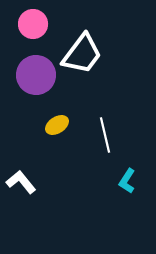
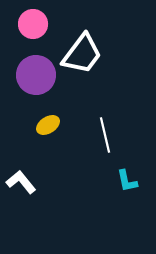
yellow ellipse: moved 9 px left
cyan L-shape: rotated 45 degrees counterclockwise
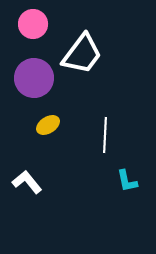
purple circle: moved 2 px left, 3 px down
white line: rotated 16 degrees clockwise
white L-shape: moved 6 px right
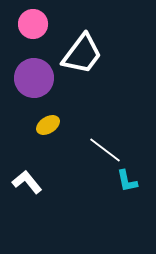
white line: moved 15 px down; rotated 56 degrees counterclockwise
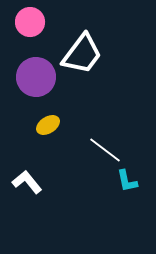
pink circle: moved 3 px left, 2 px up
purple circle: moved 2 px right, 1 px up
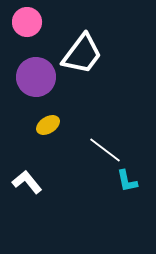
pink circle: moved 3 px left
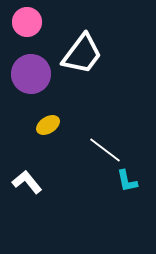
purple circle: moved 5 px left, 3 px up
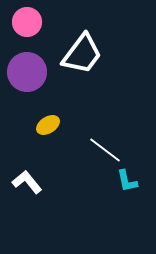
purple circle: moved 4 px left, 2 px up
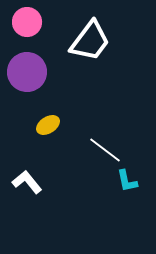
white trapezoid: moved 8 px right, 13 px up
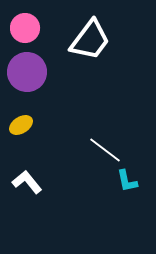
pink circle: moved 2 px left, 6 px down
white trapezoid: moved 1 px up
yellow ellipse: moved 27 px left
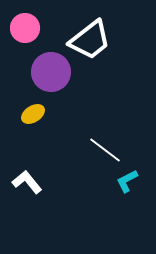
white trapezoid: rotated 15 degrees clockwise
purple circle: moved 24 px right
yellow ellipse: moved 12 px right, 11 px up
cyan L-shape: rotated 75 degrees clockwise
